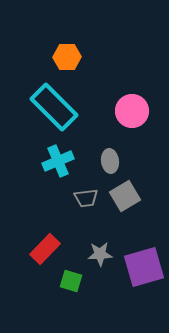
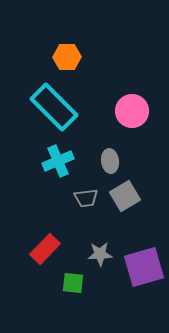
green square: moved 2 px right, 2 px down; rotated 10 degrees counterclockwise
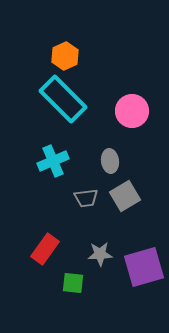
orange hexagon: moved 2 px left, 1 px up; rotated 24 degrees counterclockwise
cyan rectangle: moved 9 px right, 8 px up
cyan cross: moved 5 px left
red rectangle: rotated 8 degrees counterclockwise
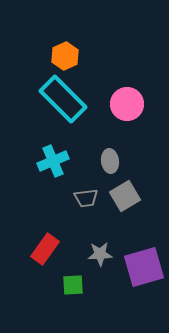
pink circle: moved 5 px left, 7 px up
green square: moved 2 px down; rotated 10 degrees counterclockwise
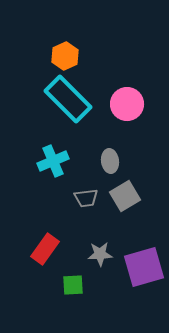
cyan rectangle: moved 5 px right
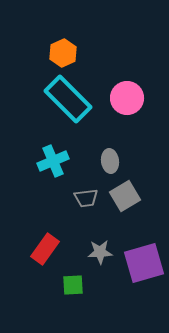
orange hexagon: moved 2 px left, 3 px up
pink circle: moved 6 px up
gray star: moved 2 px up
purple square: moved 4 px up
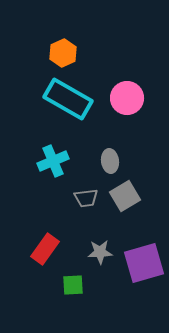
cyan rectangle: rotated 15 degrees counterclockwise
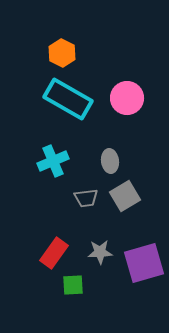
orange hexagon: moved 1 px left; rotated 8 degrees counterclockwise
red rectangle: moved 9 px right, 4 px down
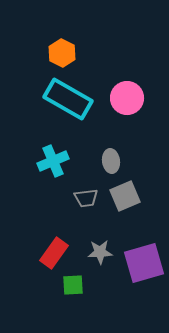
gray ellipse: moved 1 px right
gray square: rotated 8 degrees clockwise
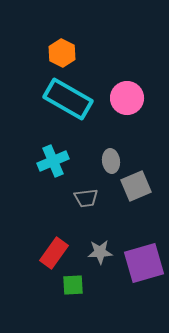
gray square: moved 11 px right, 10 px up
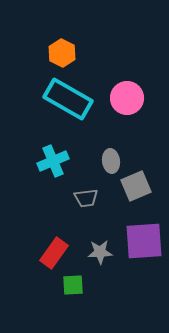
purple square: moved 22 px up; rotated 12 degrees clockwise
